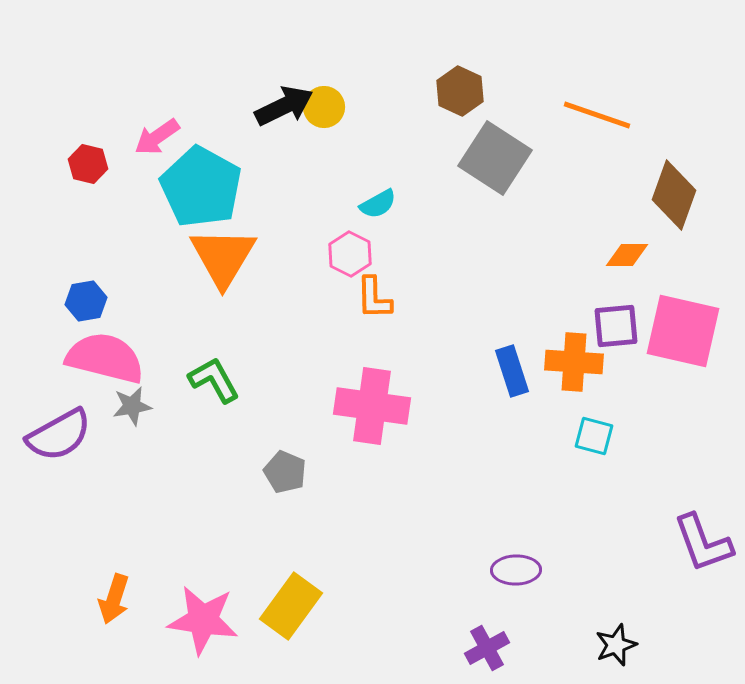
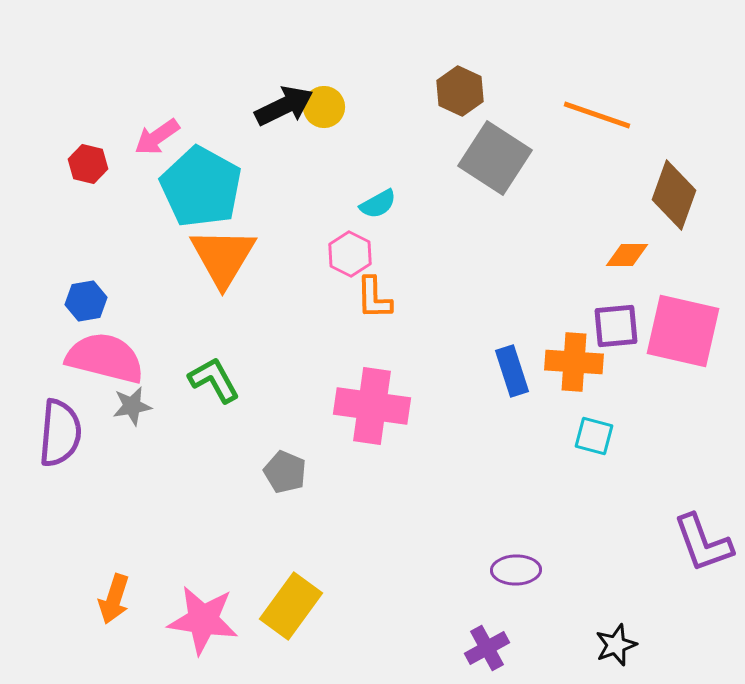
purple semicircle: moved 1 px right, 2 px up; rotated 56 degrees counterclockwise
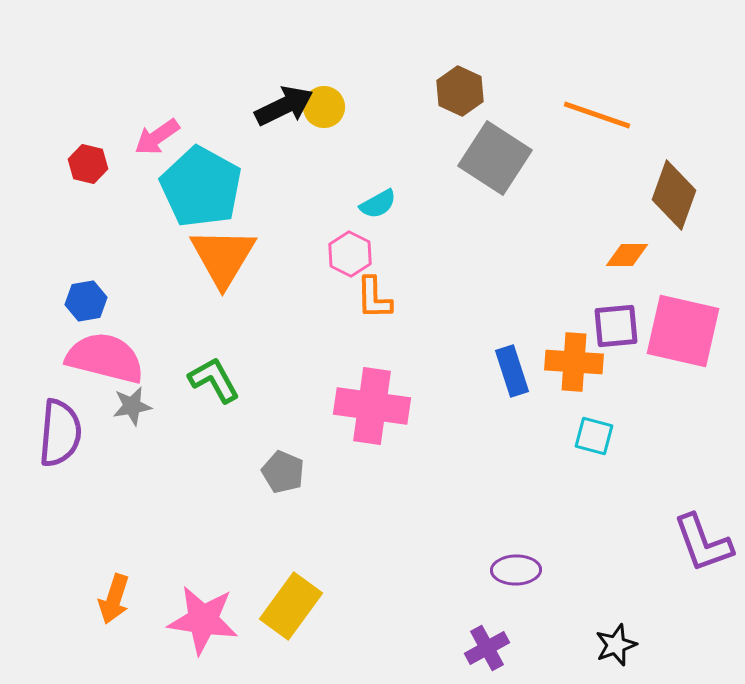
gray pentagon: moved 2 px left
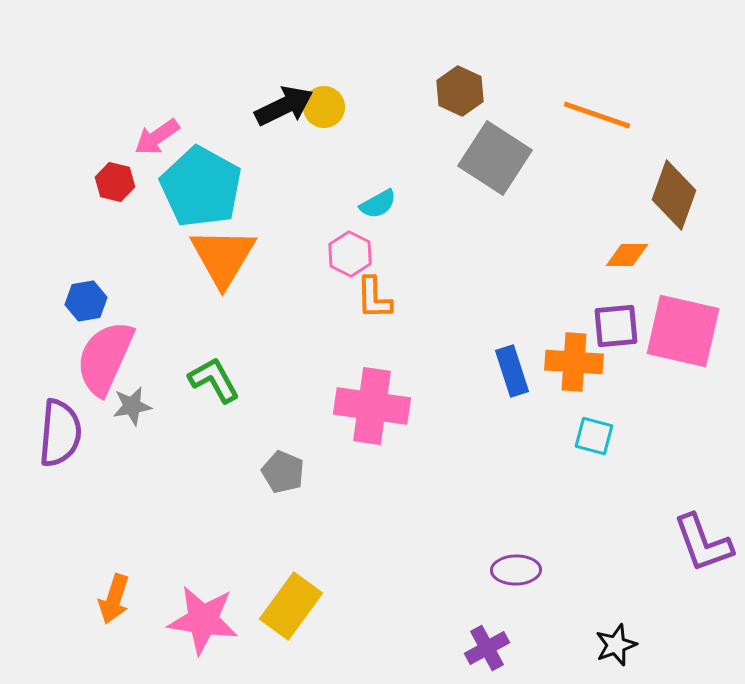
red hexagon: moved 27 px right, 18 px down
pink semicircle: rotated 80 degrees counterclockwise
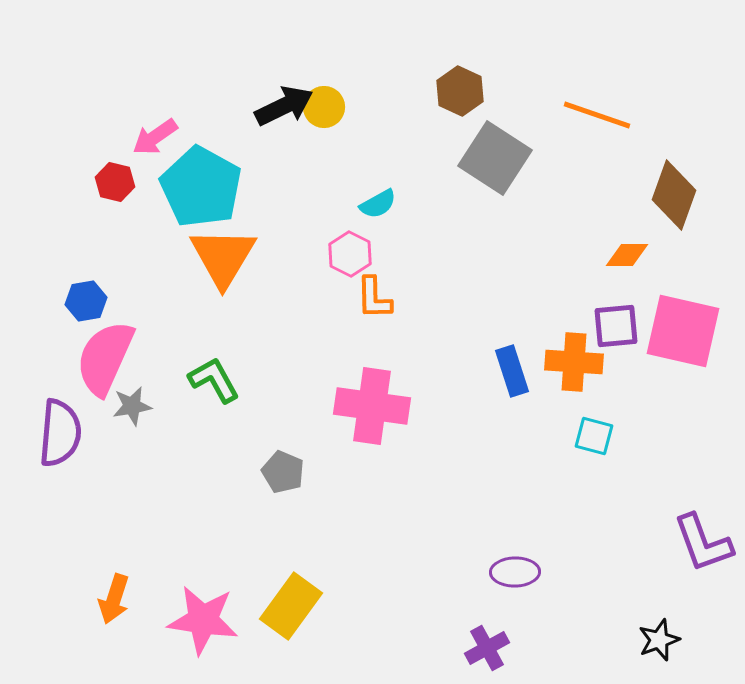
pink arrow: moved 2 px left
purple ellipse: moved 1 px left, 2 px down
black star: moved 43 px right, 5 px up
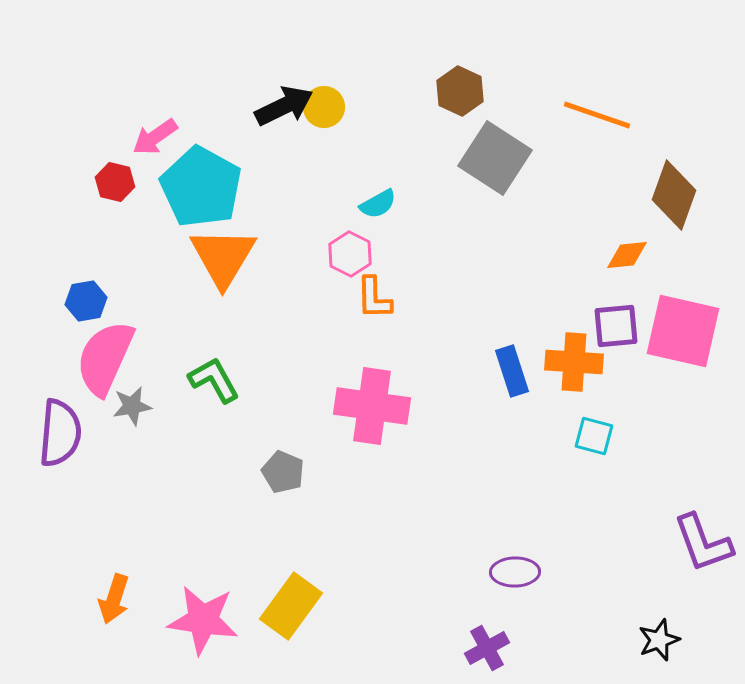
orange diamond: rotated 6 degrees counterclockwise
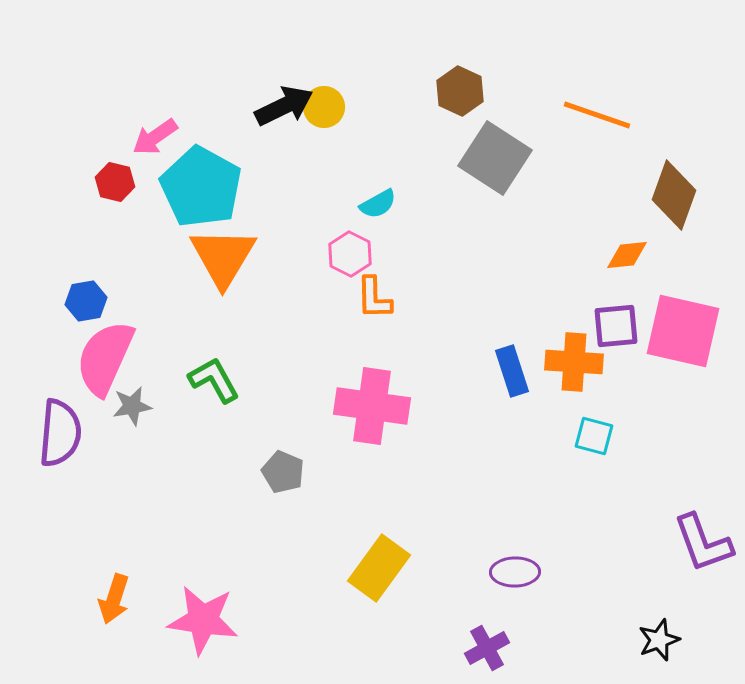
yellow rectangle: moved 88 px right, 38 px up
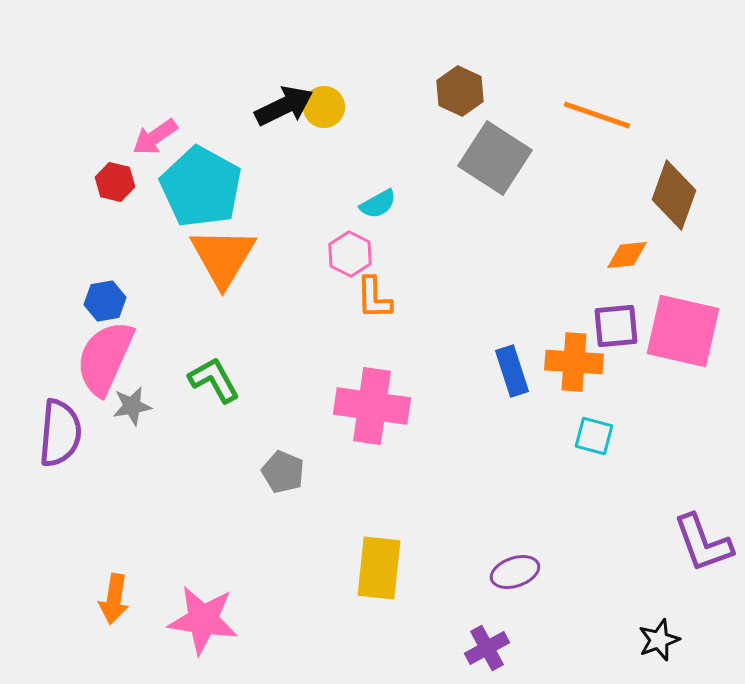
blue hexagon: moved 19 px right
yellow rectangle: rotated 30 degrees counterclockwise
purple ellipse: rotated 18 degrees counterclockwise
orange arrow: rotated 9 degrees counterclockwise
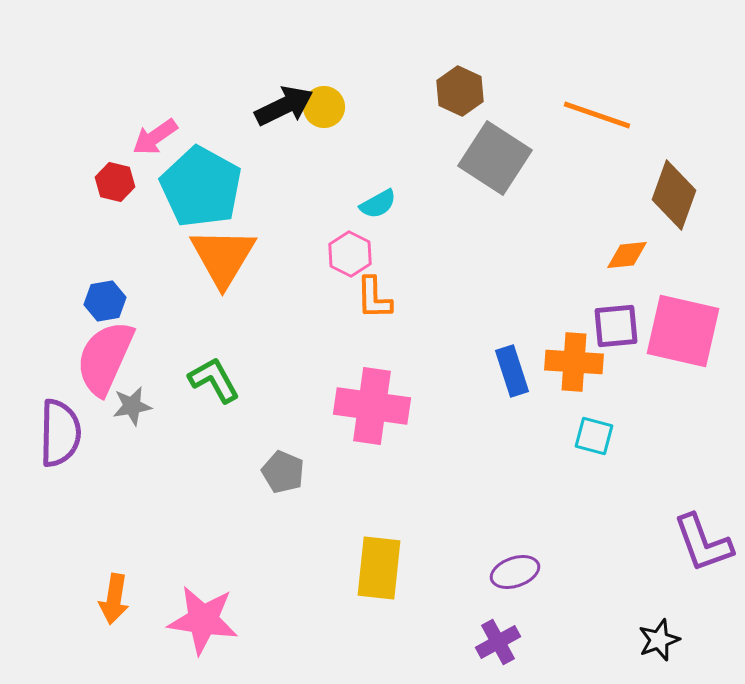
purple semicircle: rotated 4 degrees counterclockwise
purple cross: moved 11 px right, 6 px up
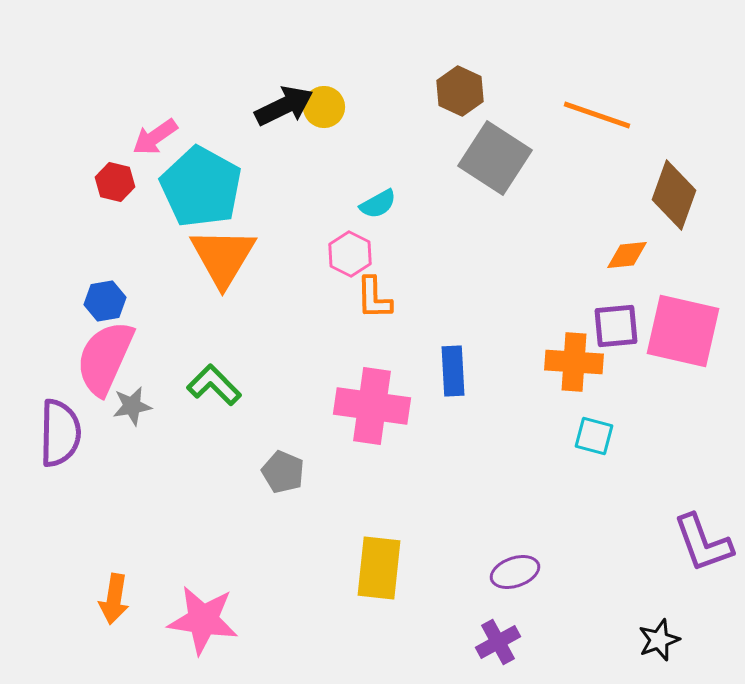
blue rectangle: moved 59 px left; rotated 15 degrees clockwise
green L-shape: moved 5 px down; rotated 16 degrees counterclockwise
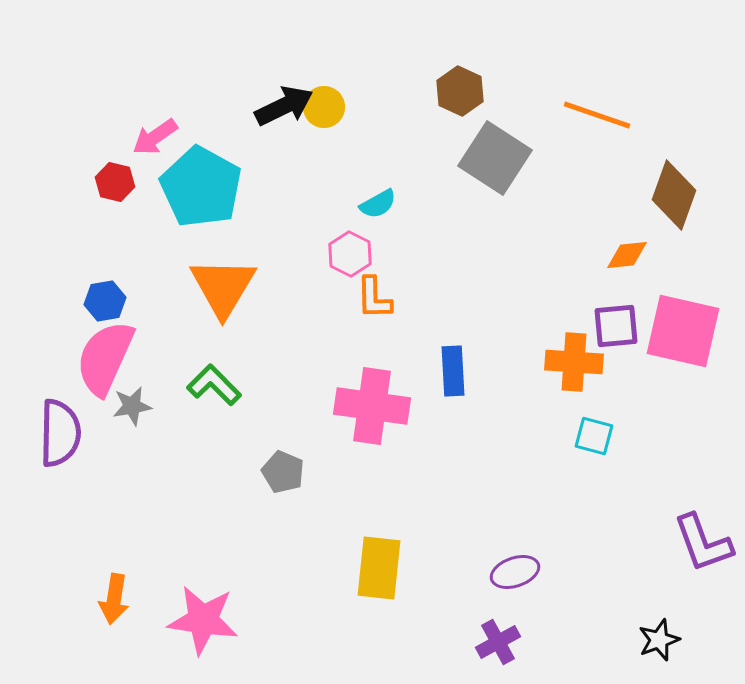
orange triangle: moved 30 px down
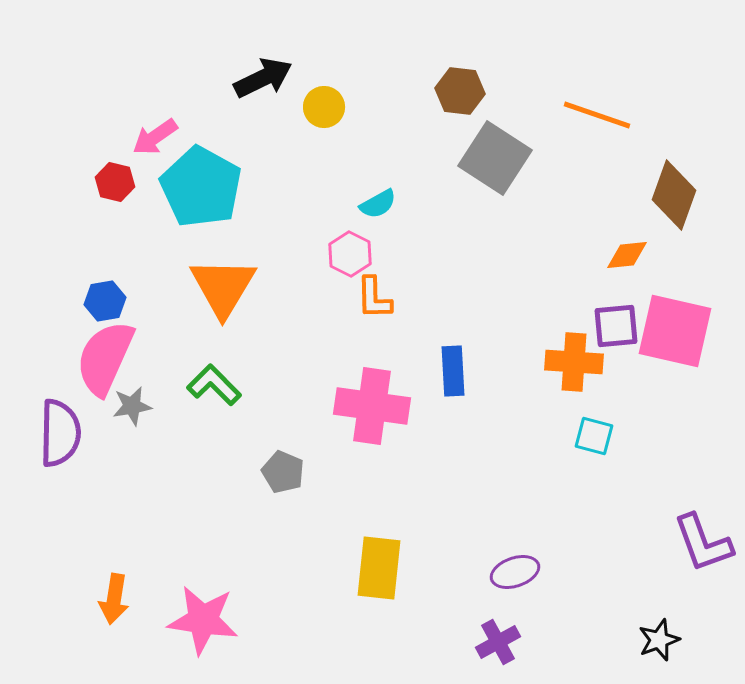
brown hexagon: rotated 18 degrees counterclockwise
black arrow: moved 21 px left, 28 px up
pink square: moved 8 px left
